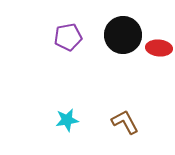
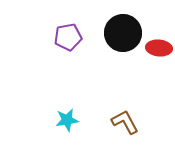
black circle: moved 2 px up
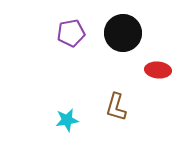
purple pentagon: moved 3 px right, 4 px up
red ellipse: moved 1 px left, 22 px down
brown L-shape: moved 9 px left, 15 px up; rotated 136 degrees counterclockwise
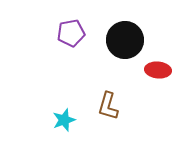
black circle: moved 2 px right, 7 px down
brown L-shape: moved 8 px left, 1 px up
cyan star: moved 3 px left; rotated 10 degrees counterclockwise
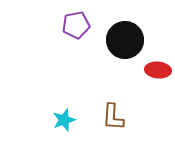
purple pentagon: moved 5 px right, 8 px up
brown L-shape: moved 5 px right, 11 px down; rotated 12 degrees counterclockwise
